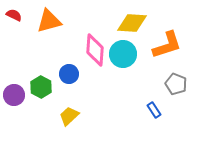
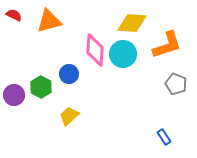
blue rectangle: moved 10 px right, 27 px down
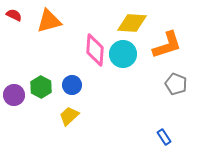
blue circle: moved 3 px right, 11 px down
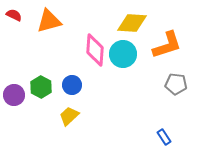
gray pentagon: rotated 15 degrees counterclockwise
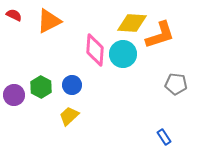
orange triangle: rotated 12 degrees counterclockwise
orange L-shape: moved 7 px left, 10 px up
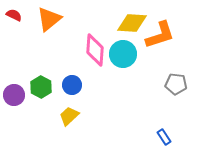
orange triangle: moved 2 px up; rotated 12 degrees counterclockwise
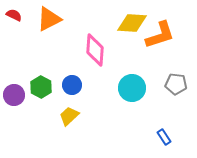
orange triangle: rotated 12 degrees clockwise
cyan circle: moved 9 px right, 34 px down
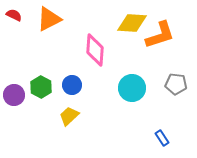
blue rectangle: moved 2 px left, 1 px down
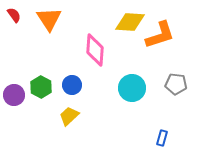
red semicircle: rotated 28 degrees clockwise
orange triangle: rotated 36 degrees counterclockwise
yellow diamond: moved 2 px left, 1 px up
blue rectangle: rotated 49 degrees clockwise
